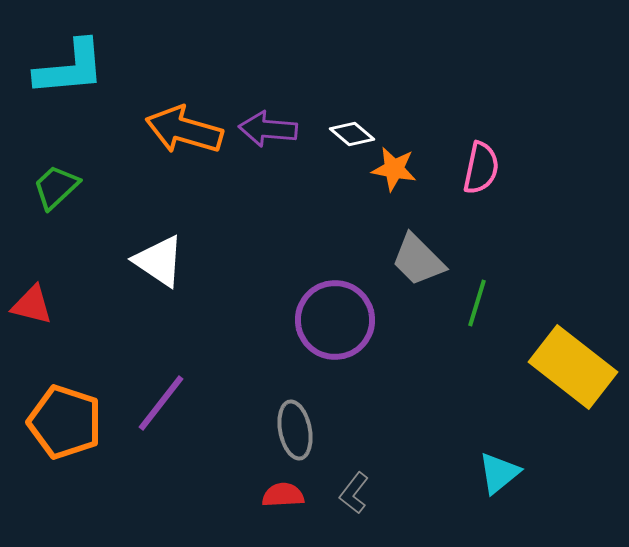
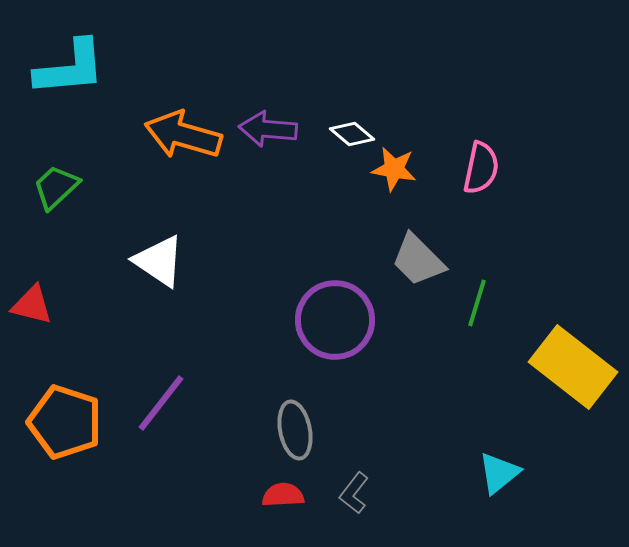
orange arrow: moved 1 px left, 5 px down
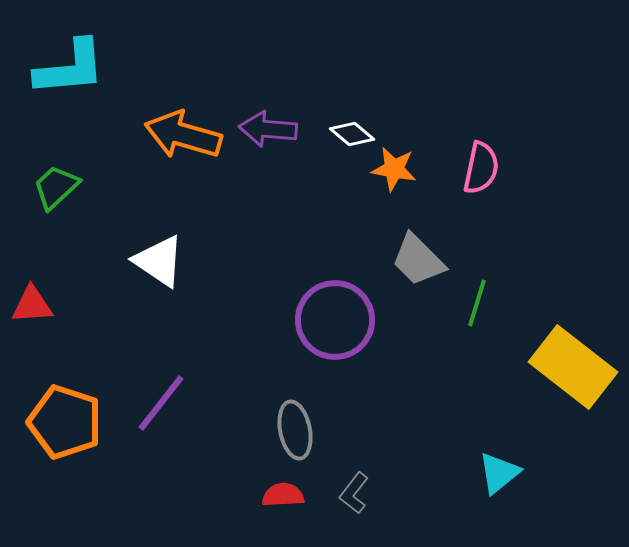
red triangle: rotated 18 degrees counterclockwise
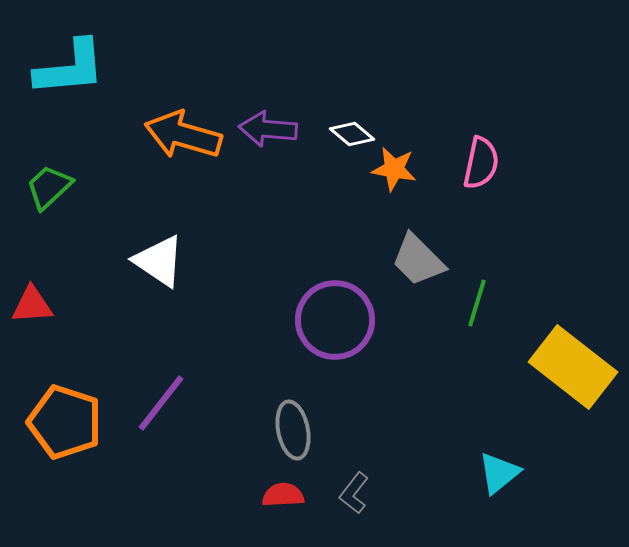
pink semicircle: moved 5 px up
green trapezoid: moved 7 px left
gray ellipse: moved 2 px left
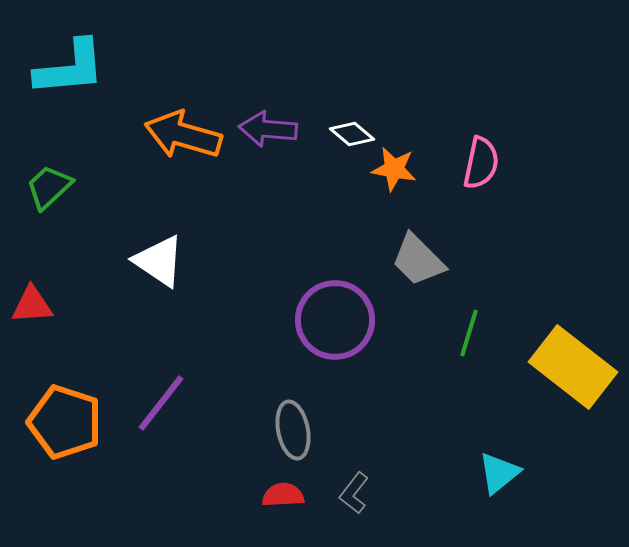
green line: moved 8 px left, 30 px down
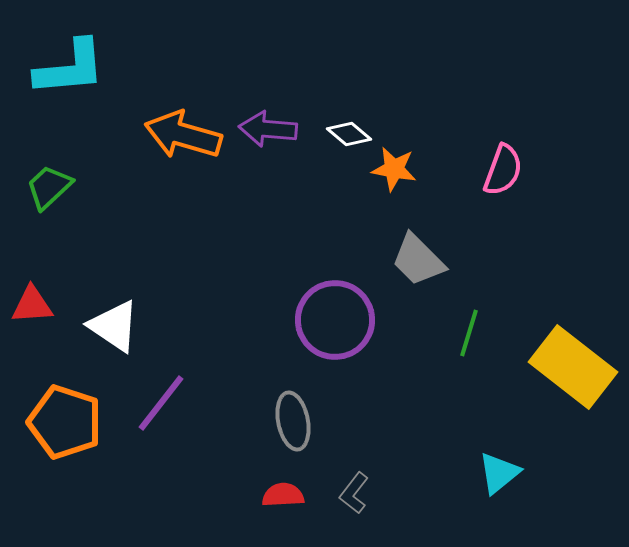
white diamond: moved 3 px left
pink semicircle: moved 22 px right, 7 px down; rotated 8 degrees clockwise
white triangle: moved 45 px left, 65 px down
gray ellipse: moved 9 px up
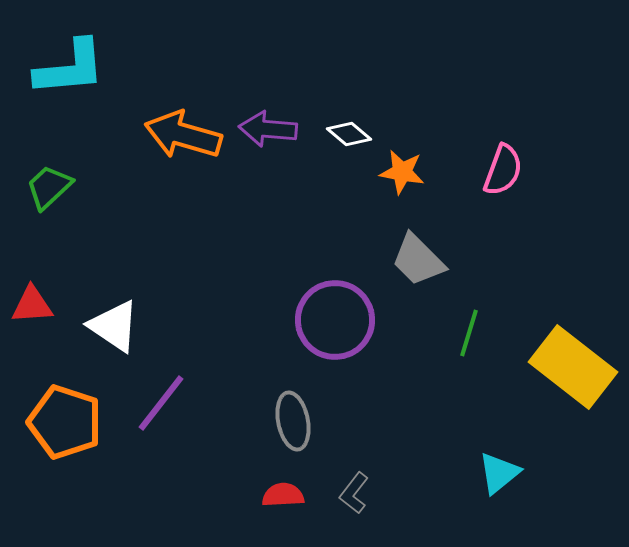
orange star: moved 8 px right, 3 px down
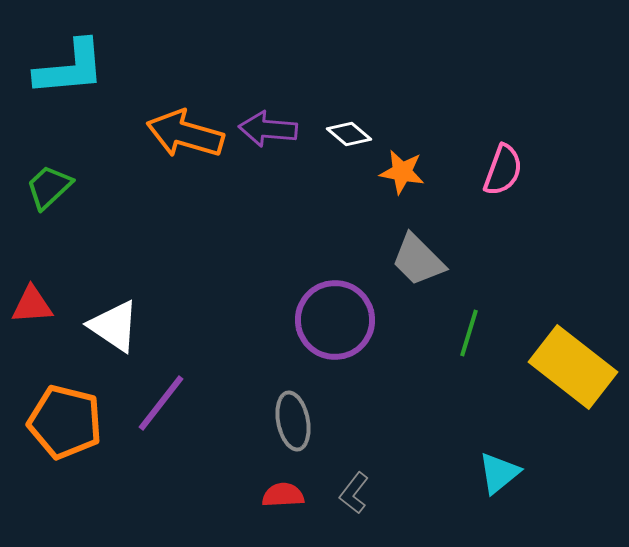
orange arrow: moved 2 px right, 1 px up
orange pentagon: rotated 4 degrees counterclockwise
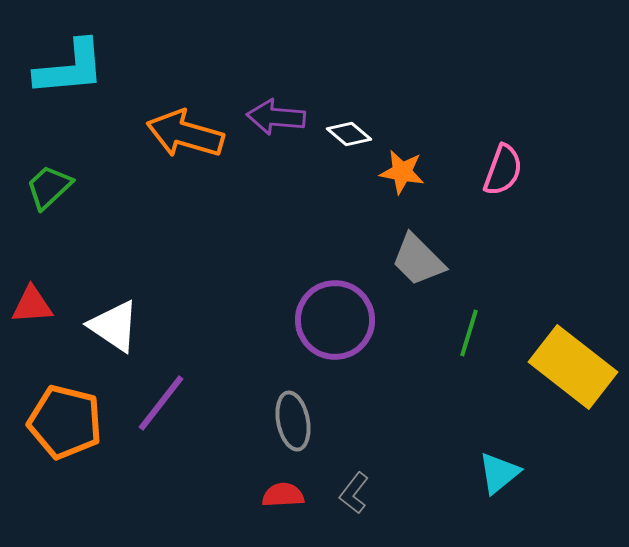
purple arrow: moved 8 px right, 12 px up
